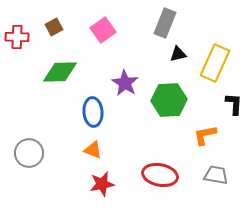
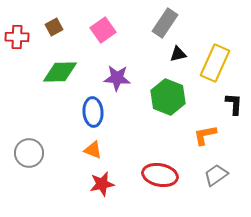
gray rectangle: rotated 12 degrees clockwise
purple star: moved 8 px left, 5 px up; rotated 28 degrees counterclockwise
green hexagon: moved 1 px left, 3 px up; rotated 24 degrees clockwise
gray trapezoid: rotated 45 degrees counterclockwise
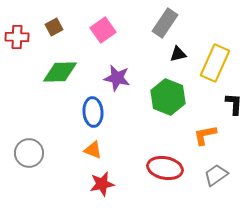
purple star: rotated 8 degrees clockwise
red ellipse: moved 5 px right, 7 px up
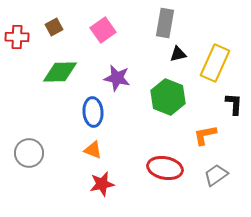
gray rectangle: rotated 24 degrees counterclockwise
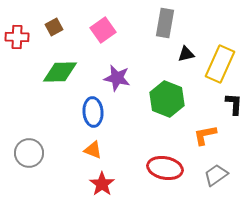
black triangle: moved 8 px right
yellow rectangle: moved 5 px right, 1 px down
green hexagon: moved 1 px left, 2 px down
red star: rotated 25 degrees counterclockwise
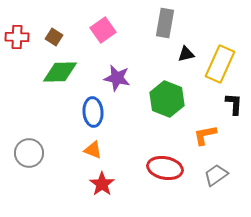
brown square: moved 10 px down; rotated 30 degrees counterclockwise
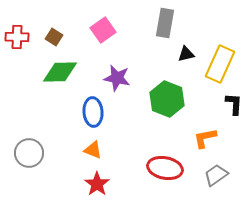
orange L-shape: moved 3 px down
red star: moved 5 px left
